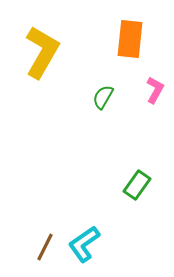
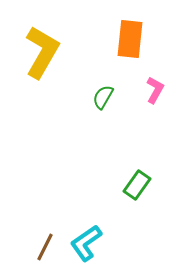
cyan L-shape: moved 2 px right, 1 px up
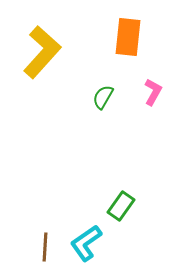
orange rectangle: moved 2 px left, 2 px up
yellow L-shape: rotated 12 degrees clockwise
pink L-shape: moved 2 px left, 2 px down
green rectangle: moved 16 px left, 21 px down
brown line: rotated 24 degrees counterclockwise
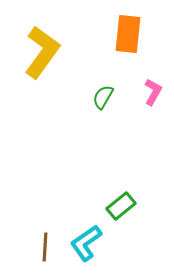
orange rectangle: moved 3 px up
yellow L-shape: rotated 6 degrees counterclockwise
green rectangle: rotated 16 degrees clockwise
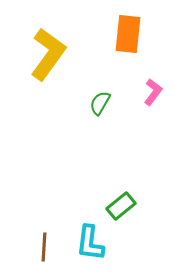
yellow L-shape: moved 6 px right, 2 px down
pink L-shape: rotated 8 degrees clockwise
green semicircle: moved 3 px left, 6 px down
cyan L-shape: moved 4 px right; rotated 48 degrees counterclockwise
brown line: moved 1 px left
